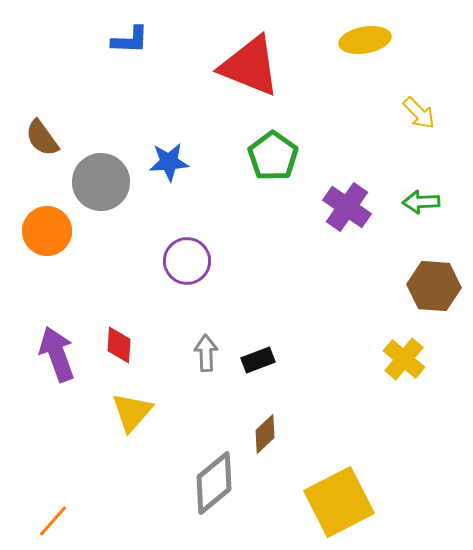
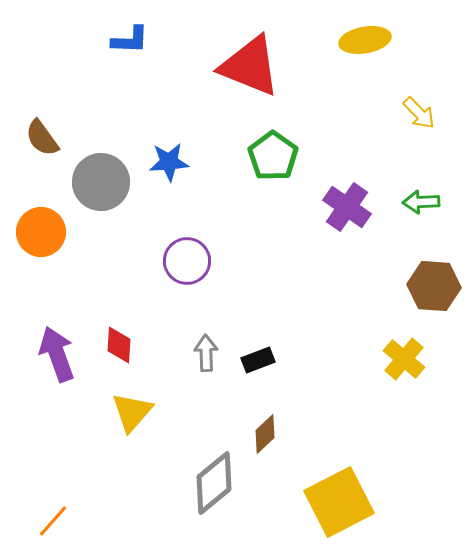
orange circle: moved 6 px left, 1 px down
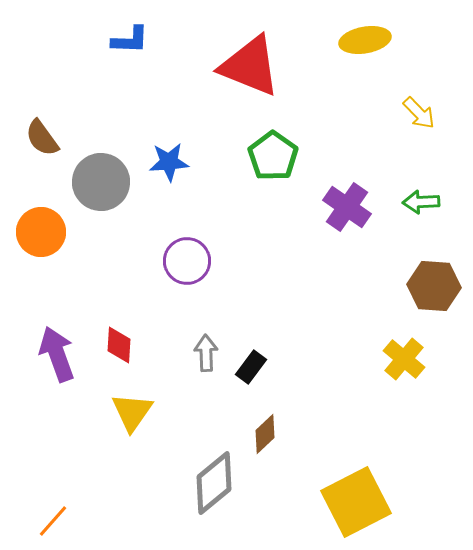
black rectangle: moved 7 px left, 7 px down; rotated 32 degrees counterclockwise
yellow triangle: rotated 6 degrees counterclockwise
yellow square: moved 17 px right
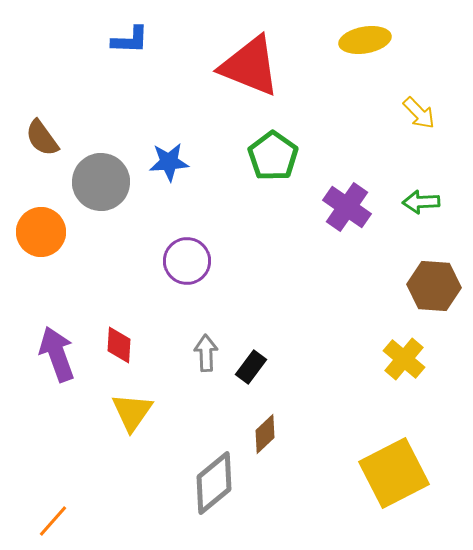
yellow square: moved 38 px right, 29 px up
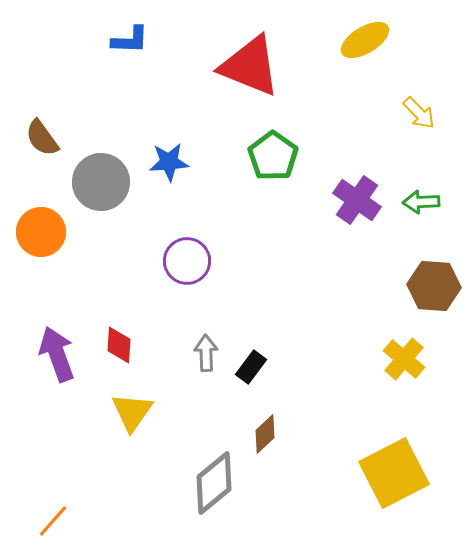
yellow ellipse: rotated 21 degrees counterclockwise
purple cross: moved 10 px right, 7 px up
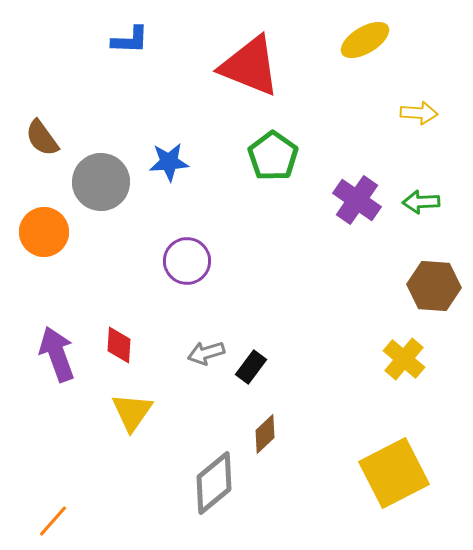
yellow arrow: rotated 42 degrees counterclockwise
orange circle: moved 3 px right
gray arrow: rotated 105 degrees counterclockwise
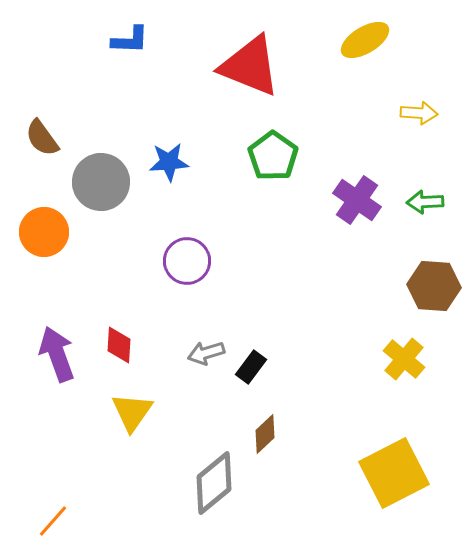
green arrow: moved 4 px right
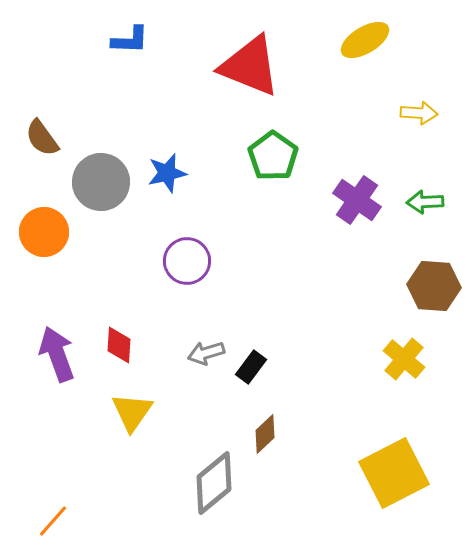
blue star: moved 2 px left, 11 px down; rotated 9 degrees counterclockwise
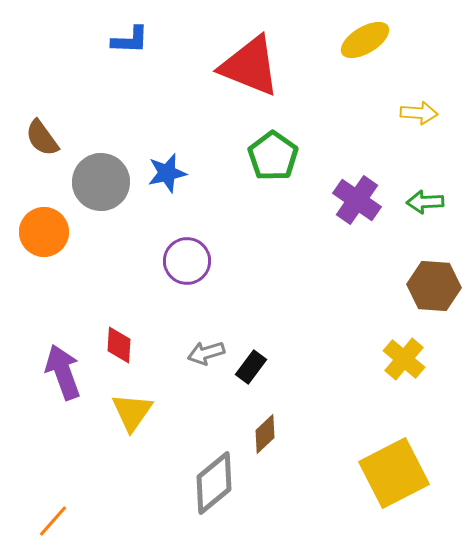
purple arrow: moved 6 px right, 18 px down
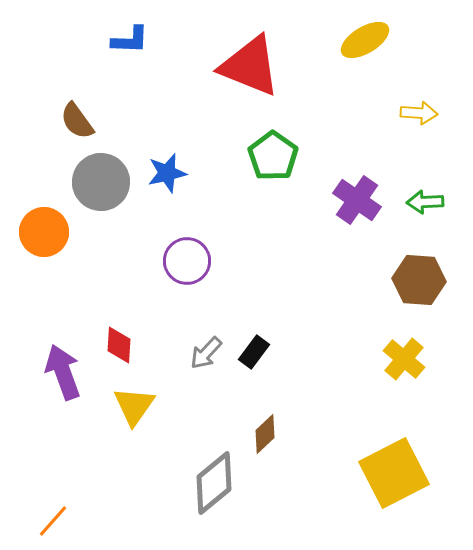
brown semicircle: moved 35 px right, 17 px up
brown hexagon: moved 15 px left, 6 px up
gray arrow: rotated 30 degrees counterclockwise
black rectangle: moved 3 px right, 15 px up
yellow triangle: moved 2 px right, 6 px up
